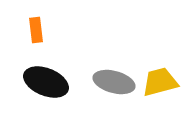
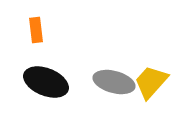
yellow trapezoid: moved 9 px left; rotated 33 degrees counterclockwise
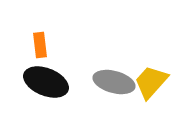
orange rectangle: moved 4 px right, 15 px down
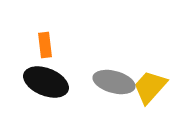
orange rectangle: moved 5 px right
yellow trapezoid: moved 1 px left, 5 px down
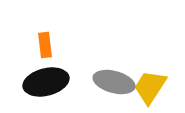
black ellipse: rotated 36 degrees counterclockwise
yellow trapezoid: rotated 9 degrees counterclockwise
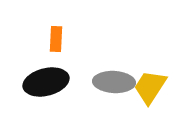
orange rectangle: moved 11 px right, 6 px up; rotated 10 degrees clockwise
gray ellipse: rotated 12 degrees counterclockwise
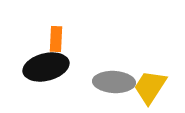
black ellipse: moved 15 px up
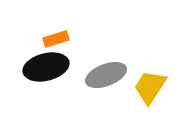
orange rectangle: rotated 70 degrees clockwise
gray ellipse: moved 8 px left, 7 px up; rotated 24 degrees counterclockwise
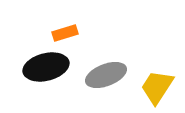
orange rectangle: moved 9 px right, 6 px up
yellow trapezoid: moved 7 px right
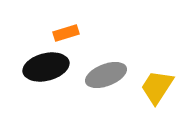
orange rectangle: moved 1 px right
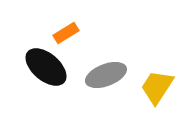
orange rectangle: rotated 15 degrees counterclockwise
black ellipse: rotated 54 degrees clockwise
